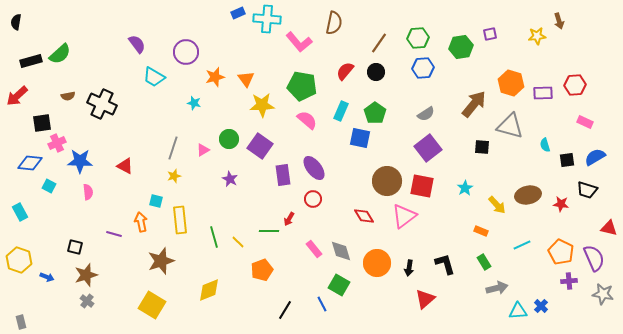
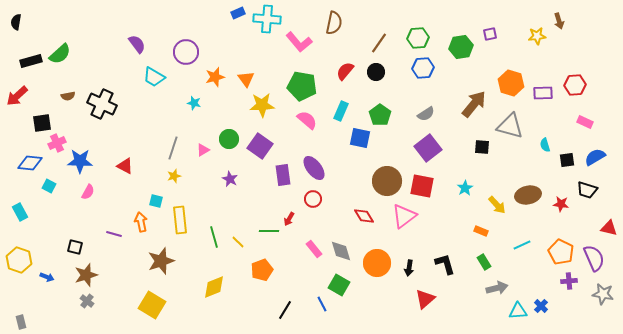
green pentagon at (375, 113): moved 5 px right, 2 px down
pink semicircle at (88, 192): rotated 35 degrees clockwise
yellow diamond at (209, 290): moved 5 px right, 3 px up
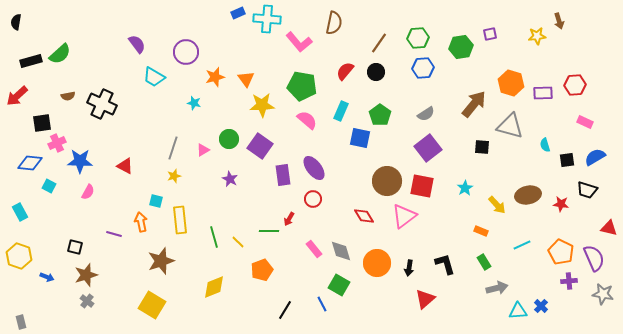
yellow hexagon at (19, 260): moved 4 px up
